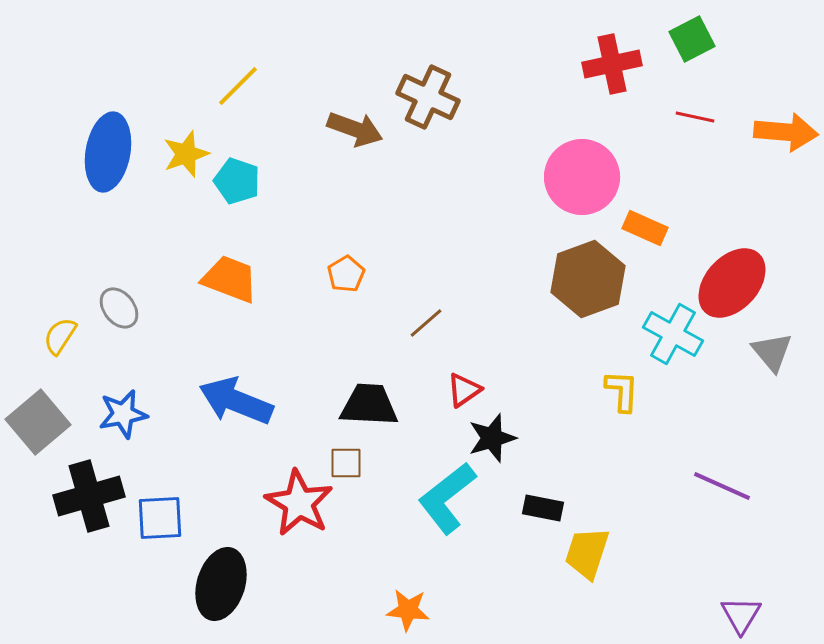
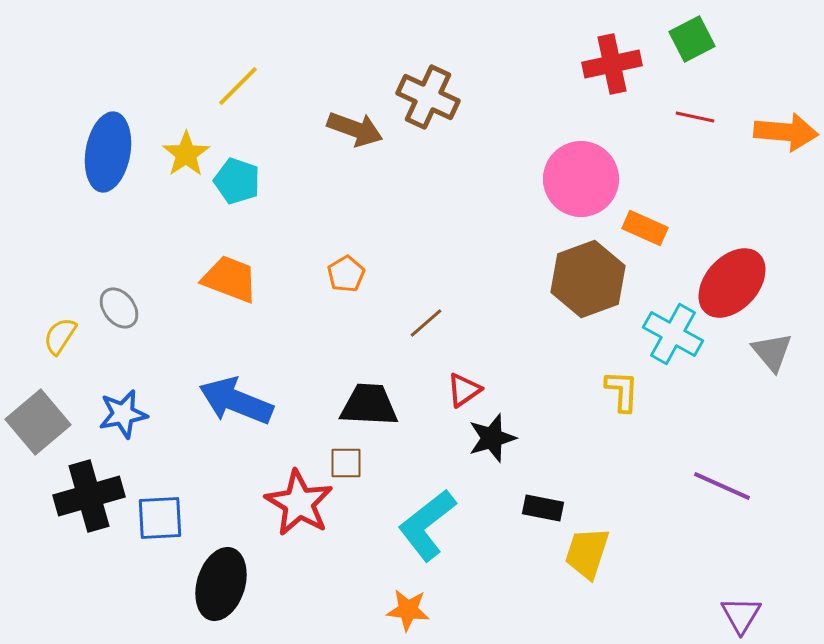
yellow star: rotated 15 degrees counterclockwise
pink circle: moved 1 px left, 2 px down
cyan L-shape: moved 20 px left, 27 px down
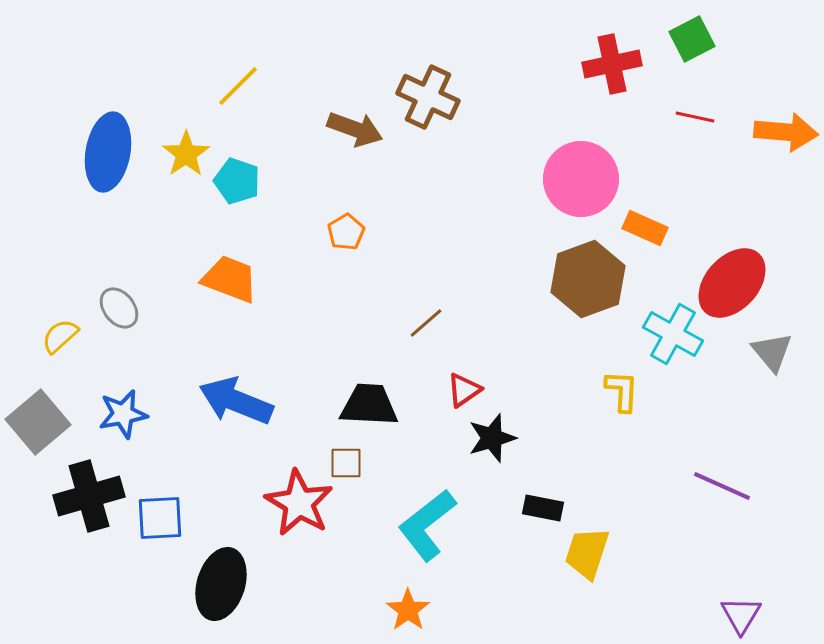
orange pentagon: moved 42 px up
yellow semicircle: rotated 15 degrees clockwise
orange star: rotated 30 degrees clockwise
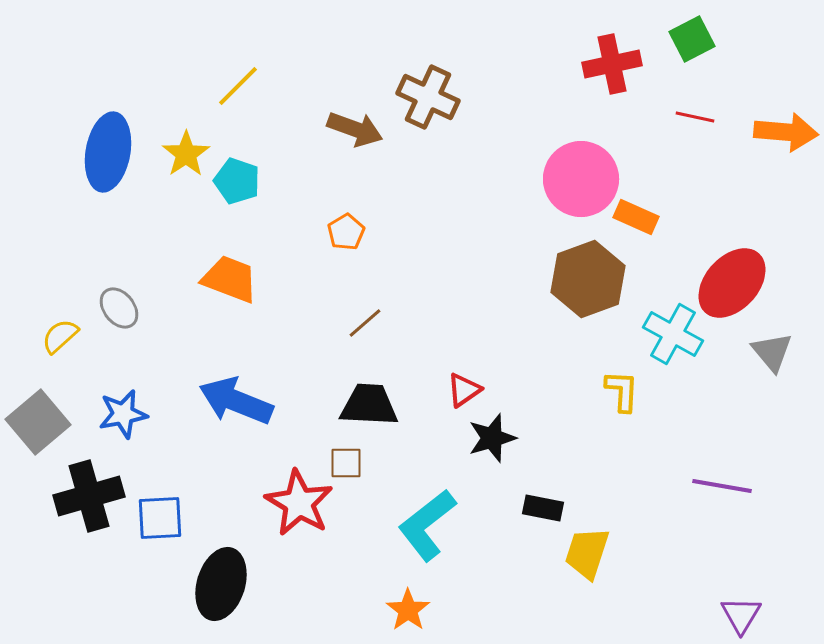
orange rectangle: moved 9 px left, 11 px up
brown line: moved 61 px left
purple line: rotated 14 degrees counterclockwise
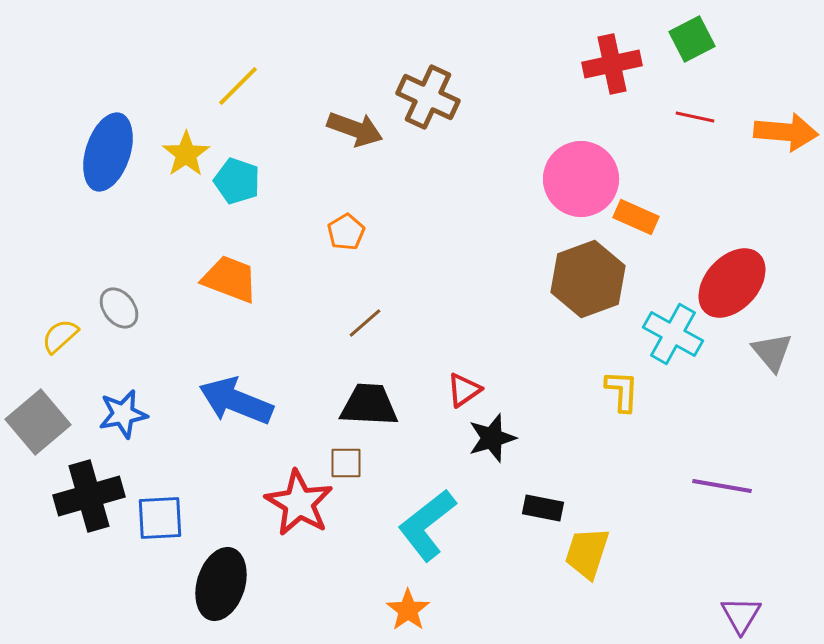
blue ellipse: rotated 8 degrees clockwise
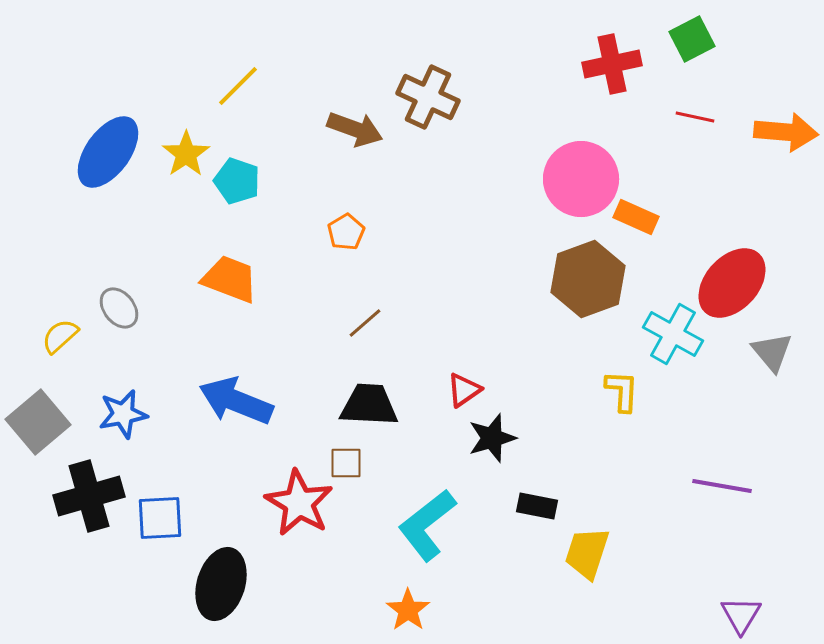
blue ellipse: rotated 18 degrees clockwise
black rectangle: moved 6 px left, 2 px up
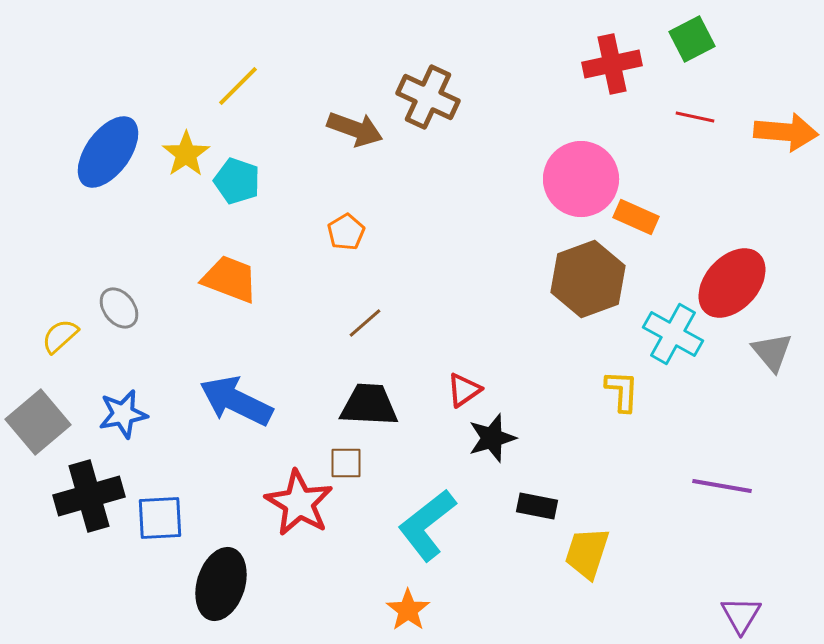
blue arrow: rotated 4 degrees clockwise
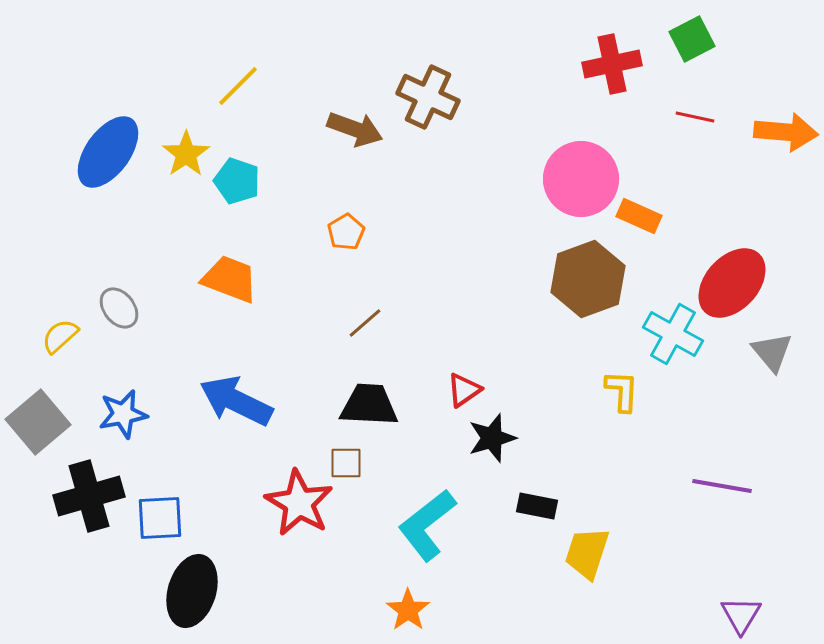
orange rectangle: moved 3 px right, 1 px up
black ellipse: moved 29 px left, 7 px down
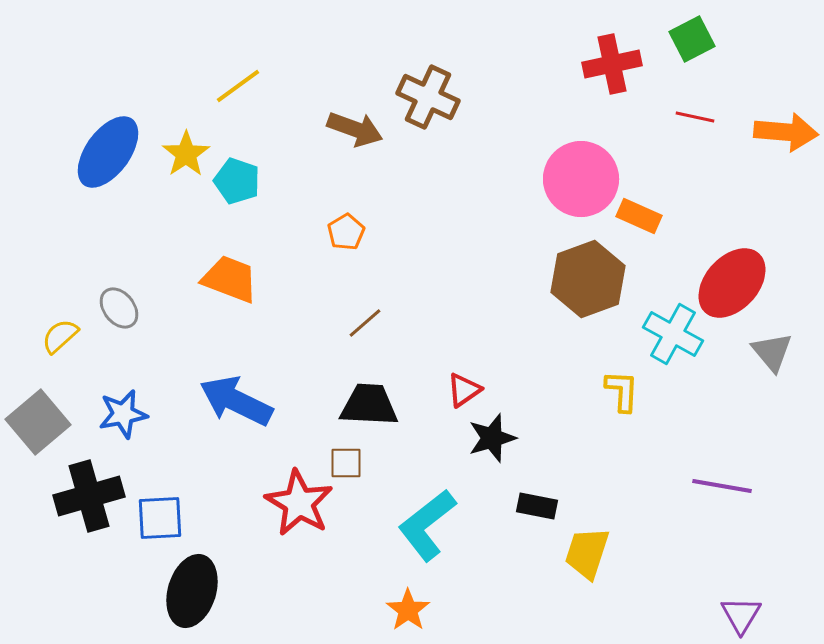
yellow line: rotated 9 degrees clockwise
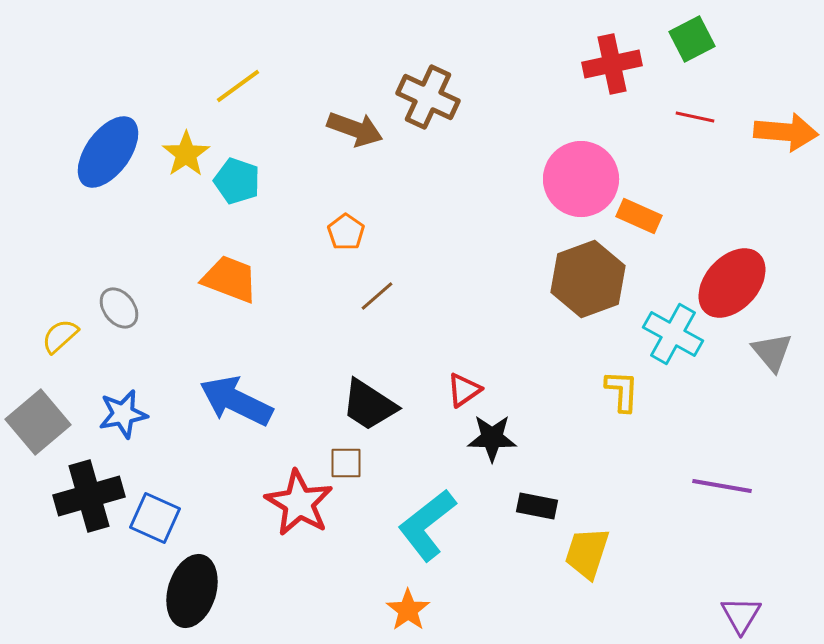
orange pentagon: rotated 6 degrees counterclockwise
brown line: moved 12 px right, 27 px up
black trapezoid: rotated 150 degrees counterclockwise
black star: rotated 18 degrees clockwise
blue square: moved 5 px left; rotated 27 degrees clockwise
